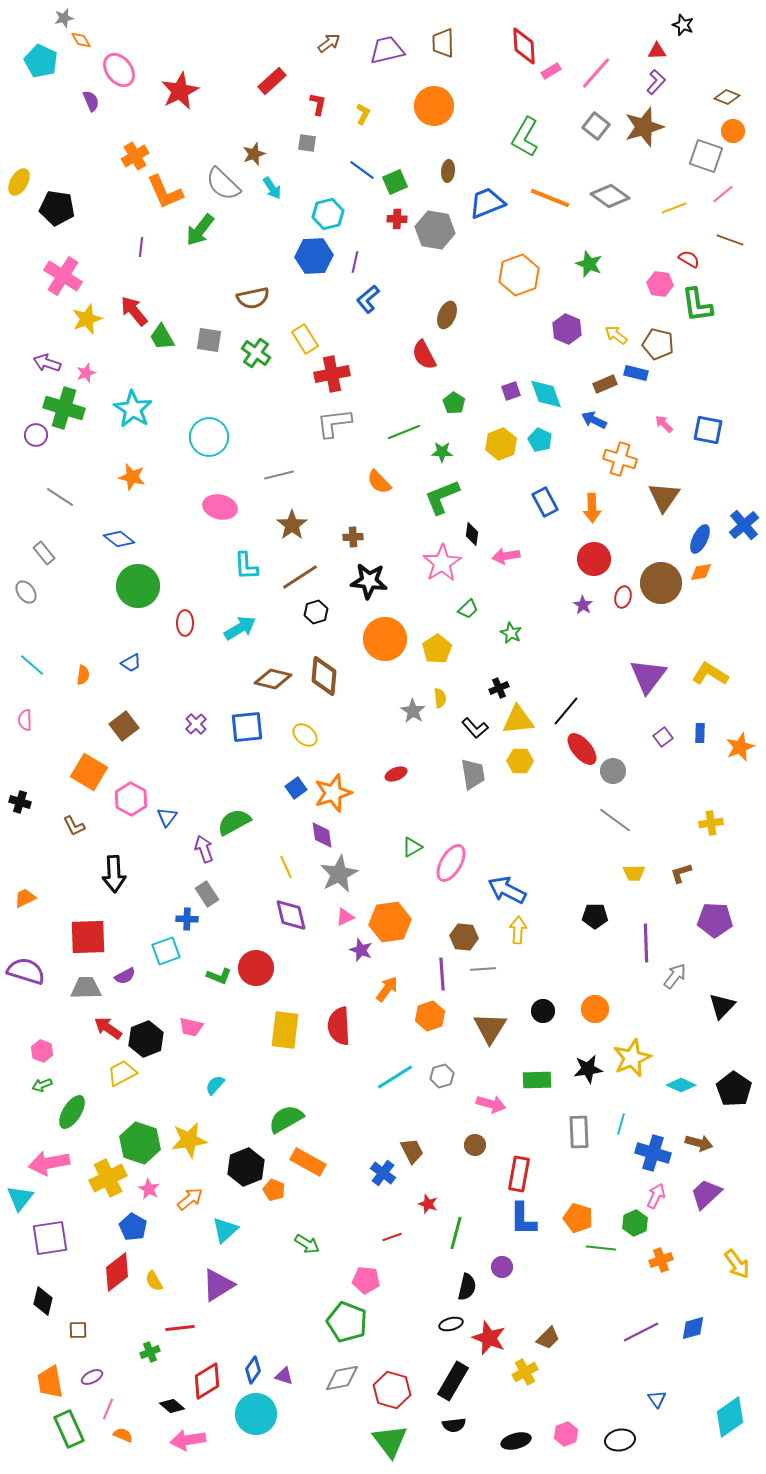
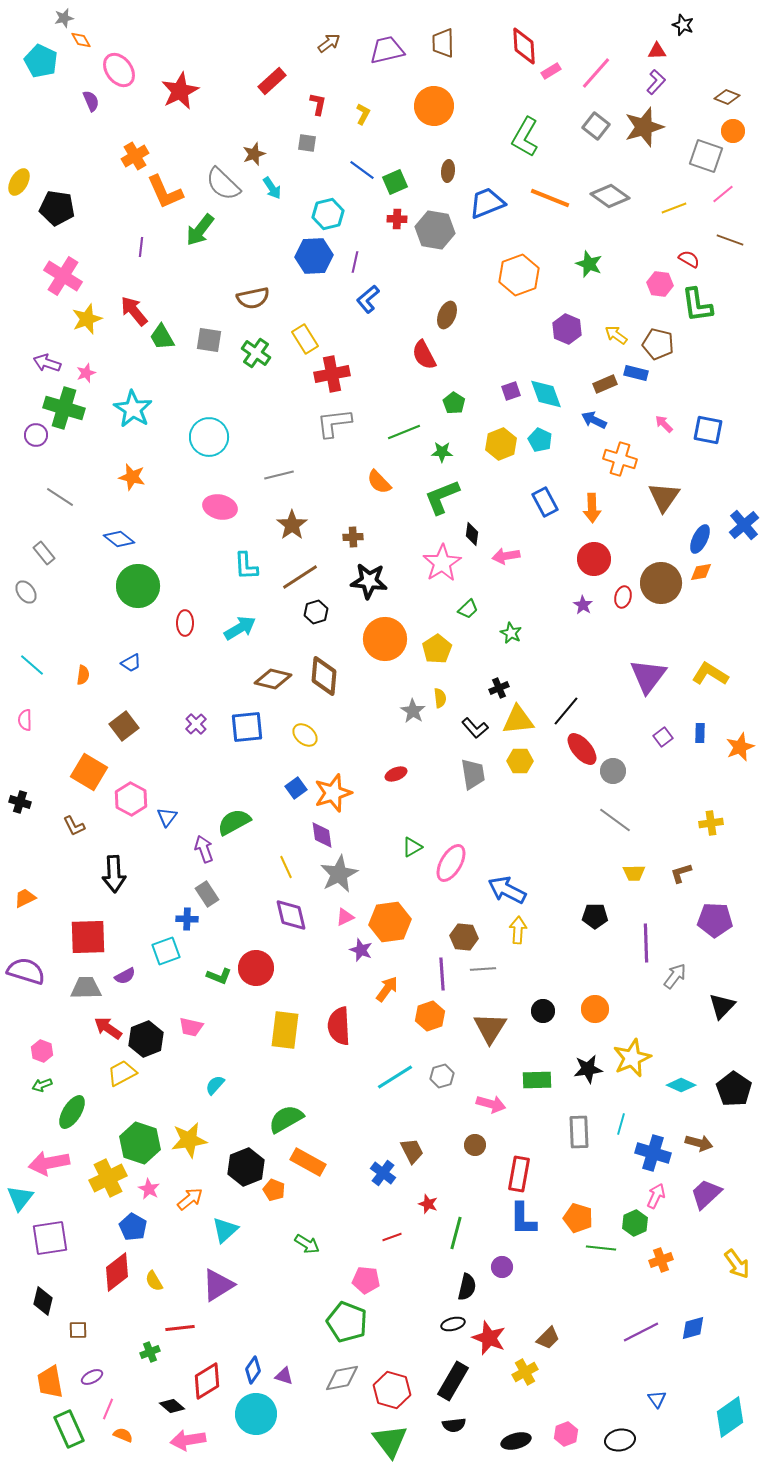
black ellipse at (451, 1324): moved 2 px right
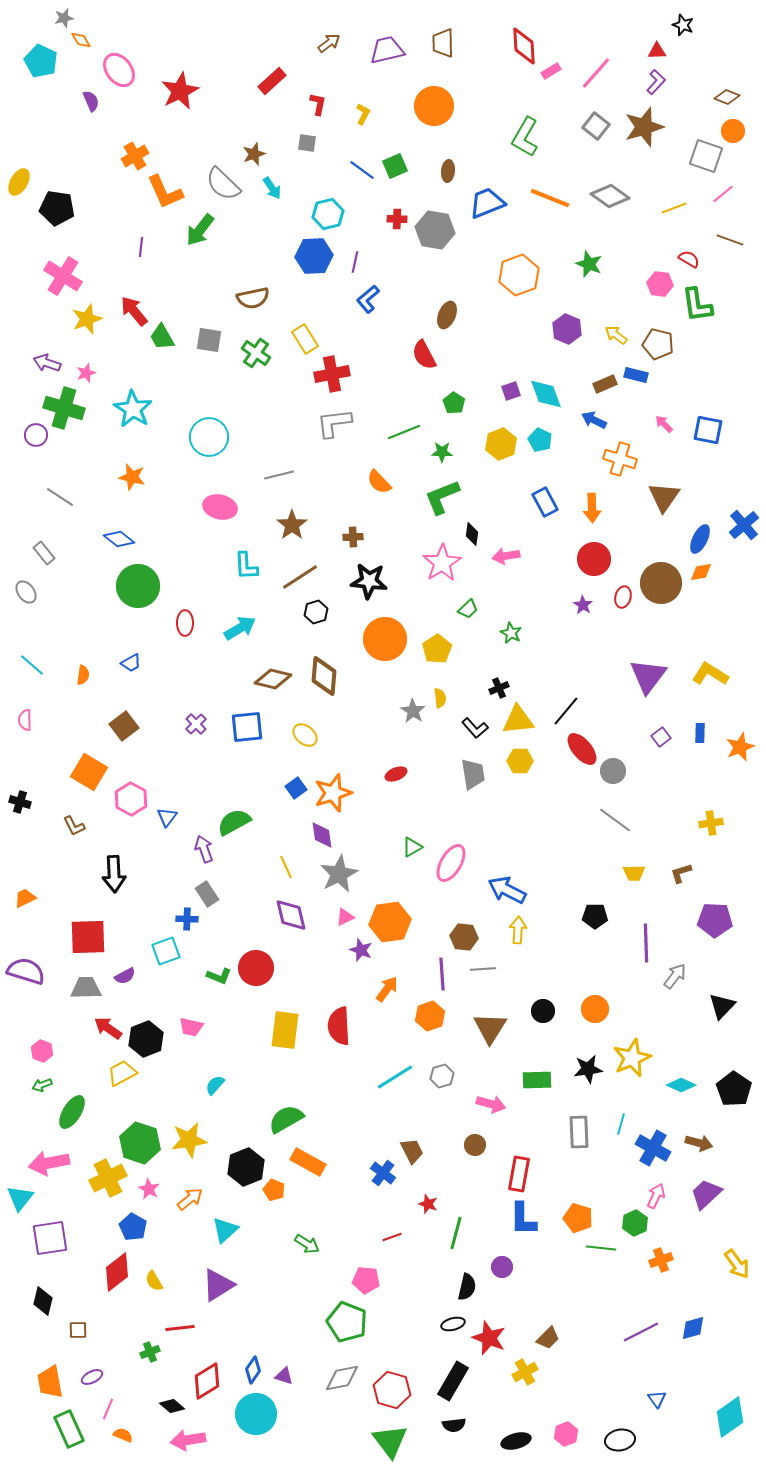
green square at (395, 182): moved 16 px up
blue rectangle at (636, 373): moved 2 px down
purple square at (663, 737): moved 2 px left
blue cross at (653, 1153): moved 5 px up; rotated 12 degrees clockwise
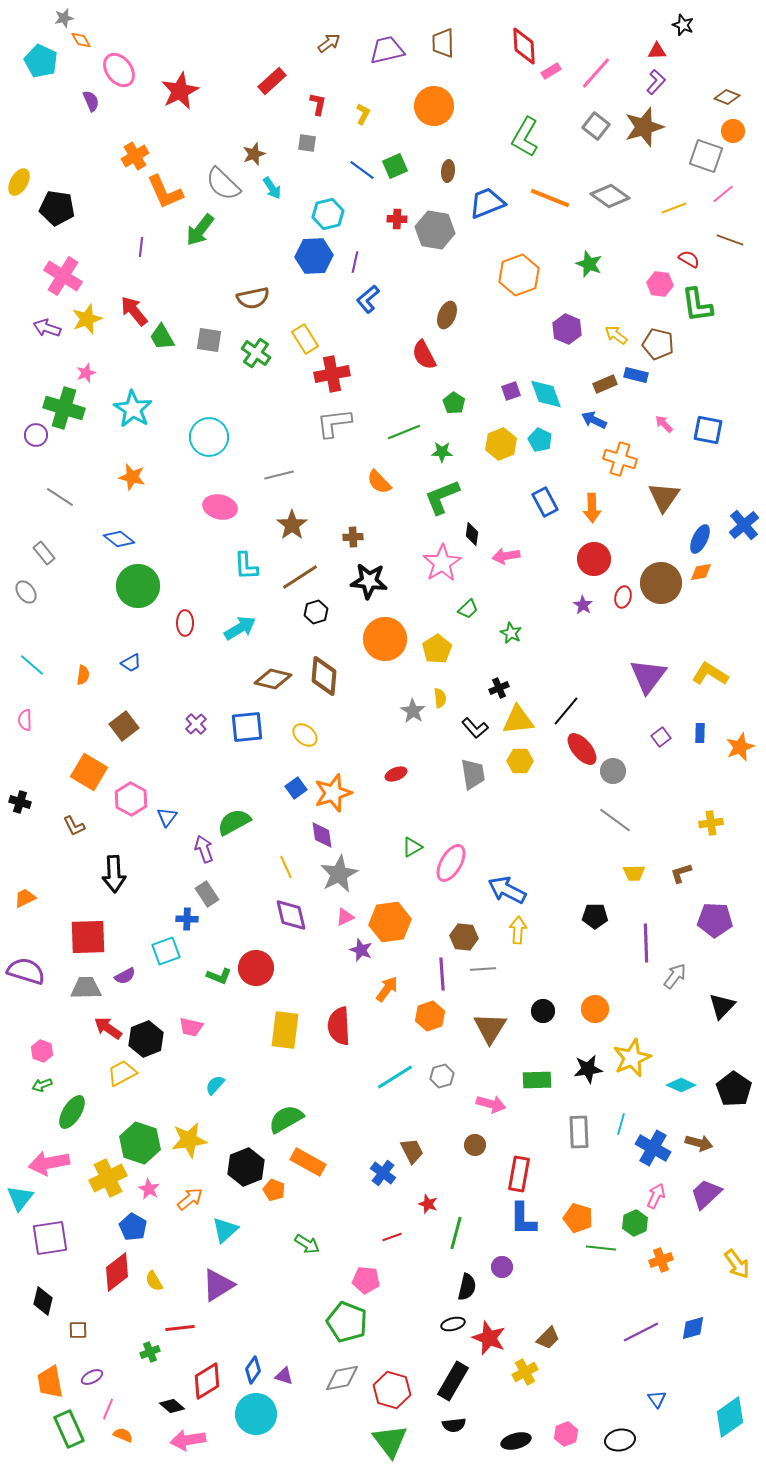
purple arrow at (47, 363): moved 35 px up
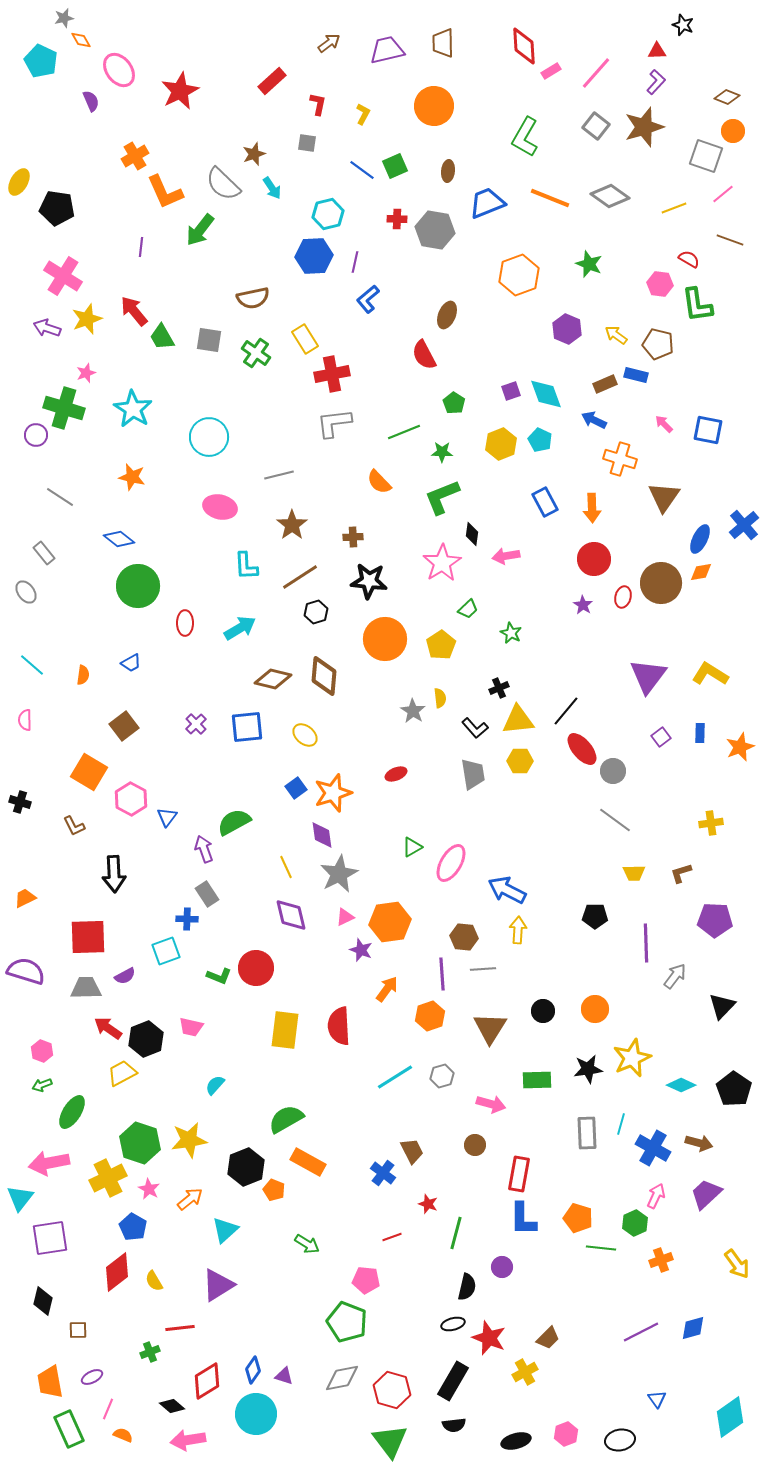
yellow pentagon at (437, 649): moved 4 px right, 4 px up
gray rectangle at (579, 1132): moved 8 px right, 1 px down
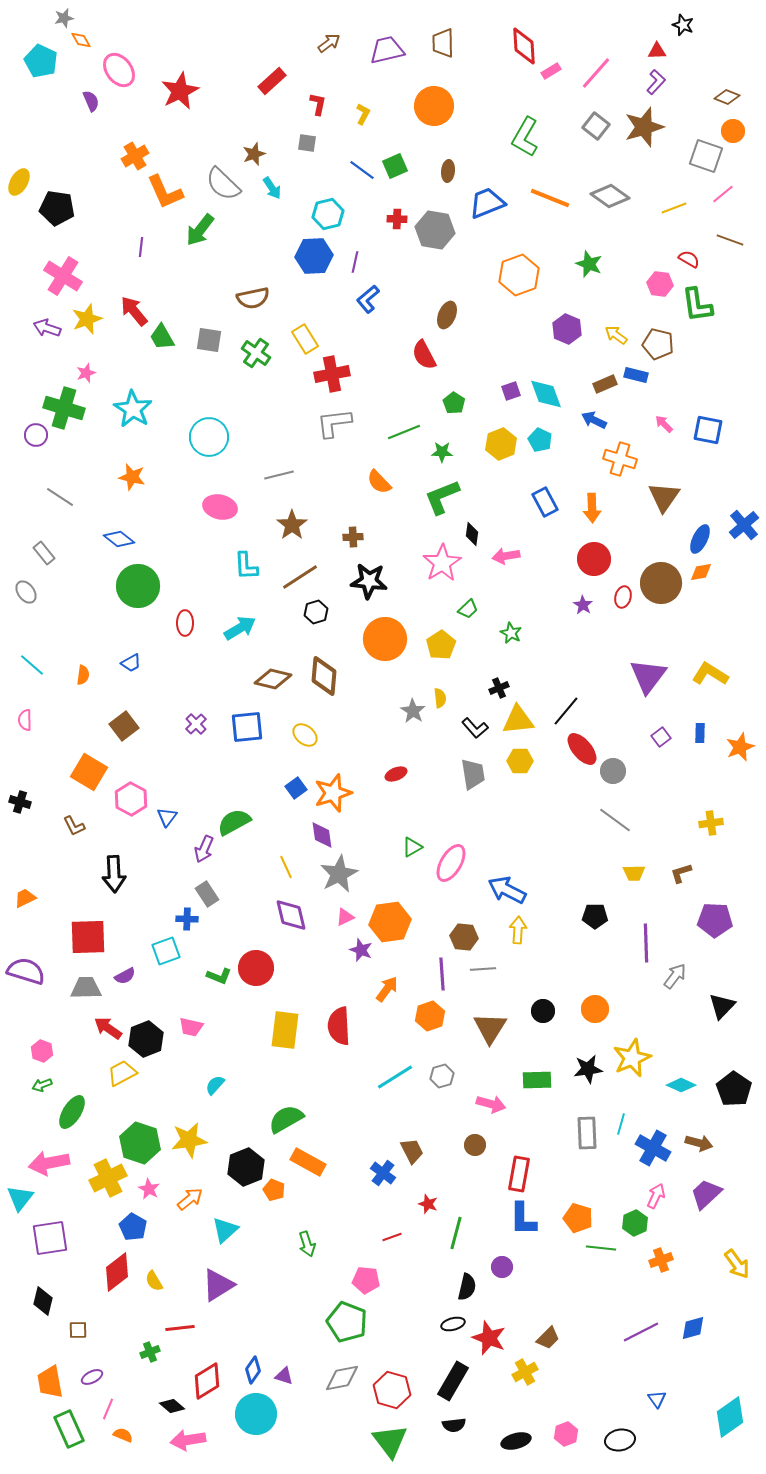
purple arrow at (204, 849): rotated 136 degrees counterclockwise
green arrow at (307, 1244): rotated 40 degrees clockwise
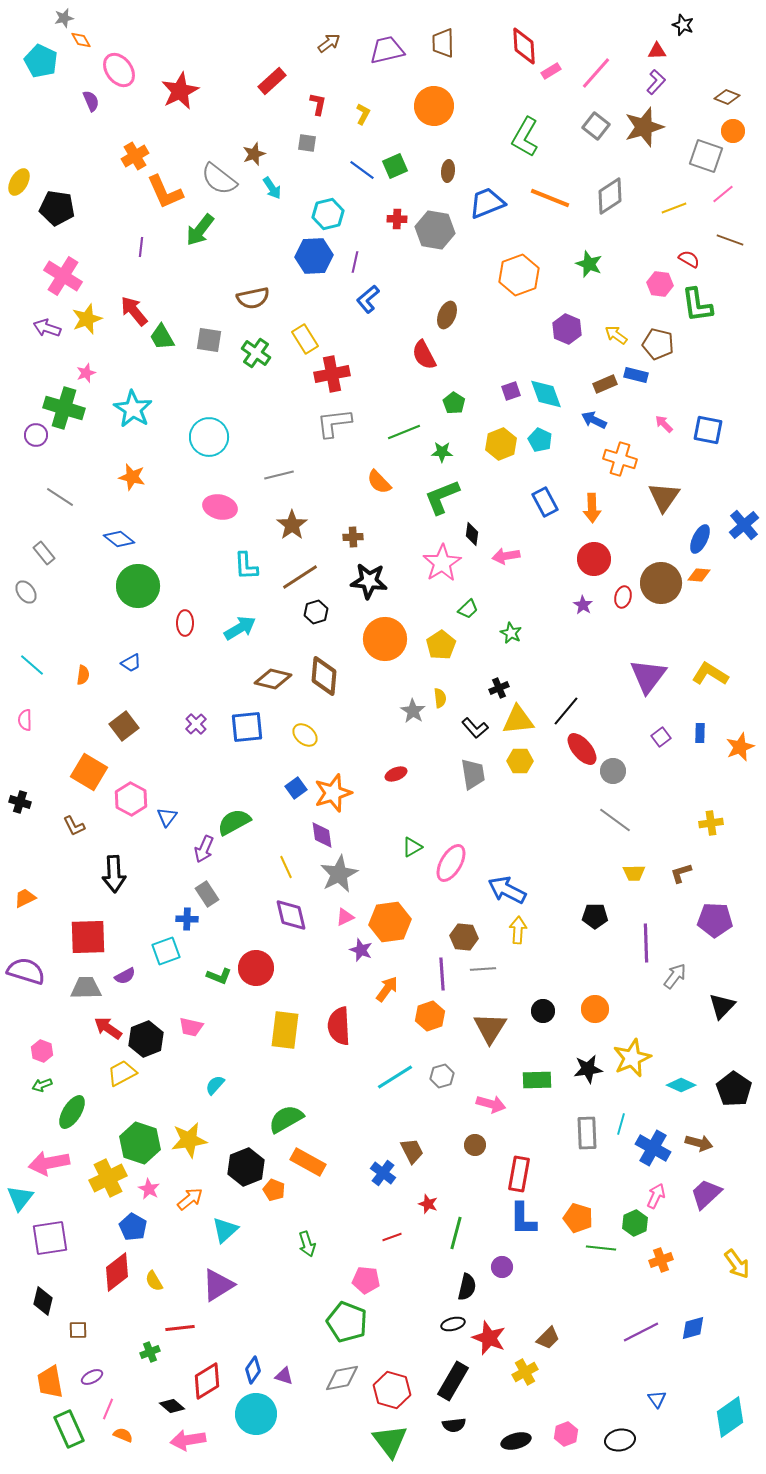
gray semicircle at (223, 184): moved 4 px left, 5 px up; rotated 6 degrees counterclockwise
gray diamond at (610, 196): rotated 69 degrees counterclockwise
orange diamond at (701, 572): moved 2 px left, 3 px down; rotated 15 degrees clockwise
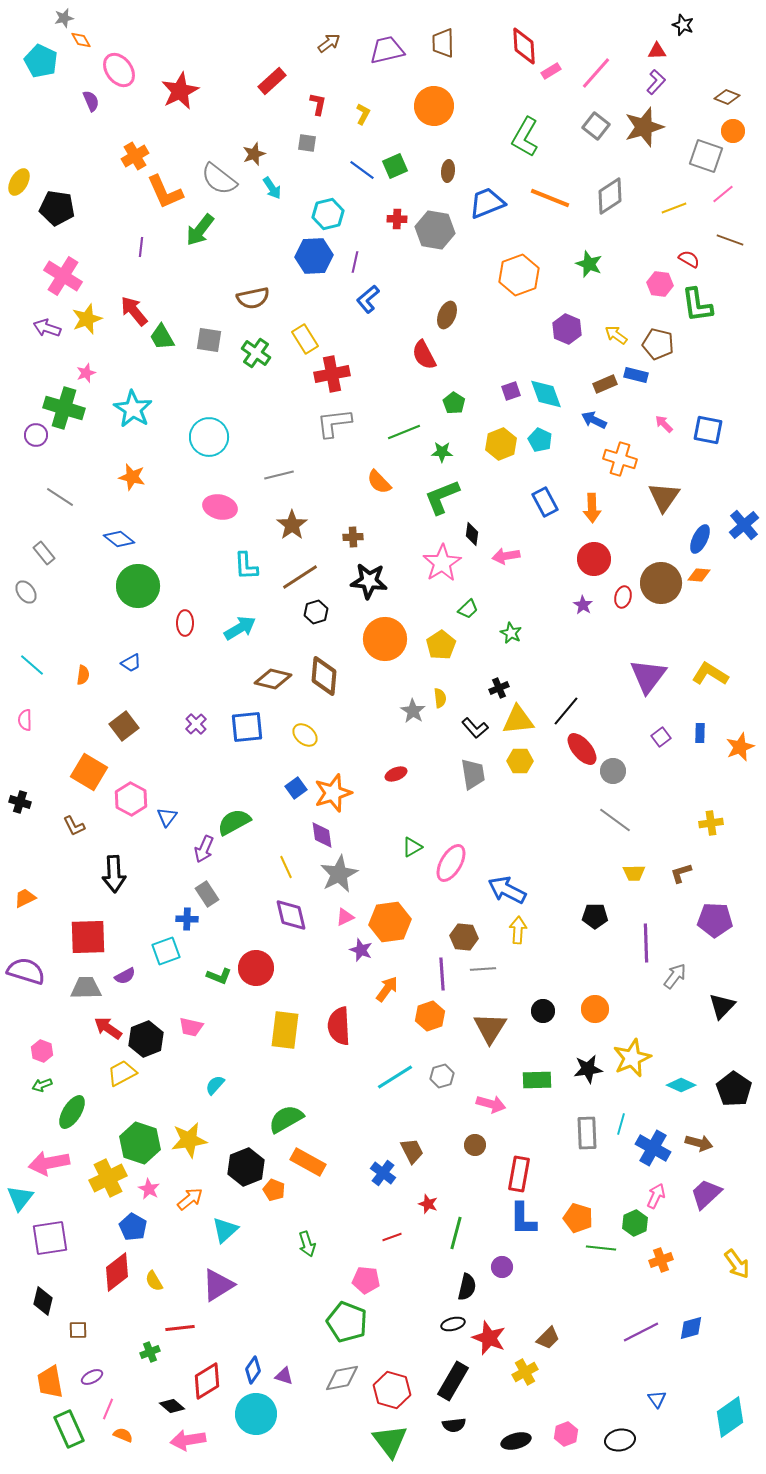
blue diamond at (693, 1328): moved 2 px left
